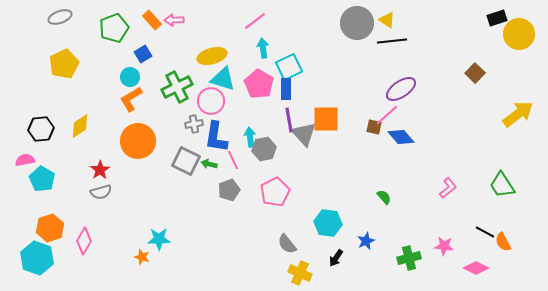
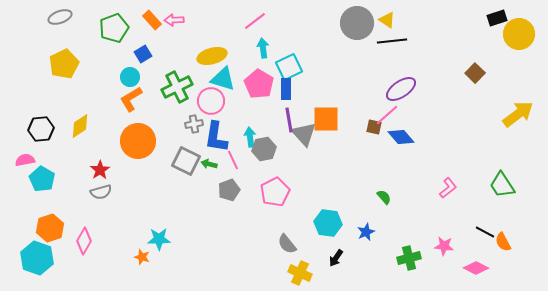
blue star at (366, 241): moved 9 px up
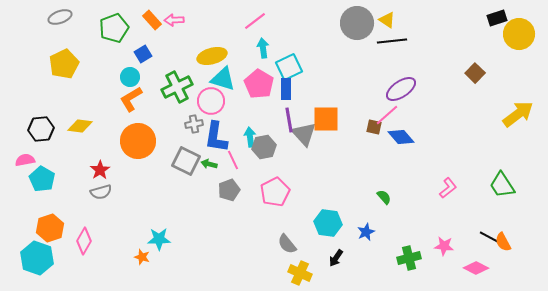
yellow diamond at (80, 126): rotated 40 degrees clockwise
gray hexagon at (264, 149): moved 2 px up
black line at (485, 232): moved 4 px right, 5 px down
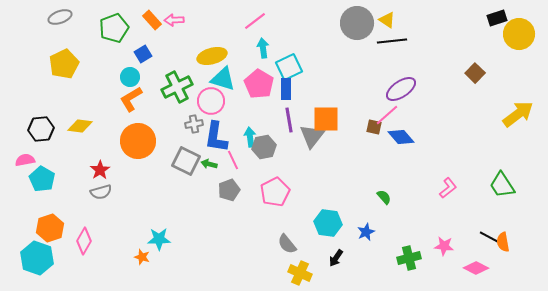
gray triangle at (304, 134): moved 8 px right, 2 px down; rotated 20 degrees clockwise
orange semicircle at (503, 242): rotated 18 degrees clockwise
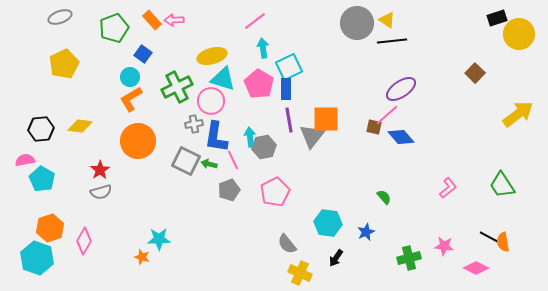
blue square at (143, 54): rotated 24 degrees counterclockwise
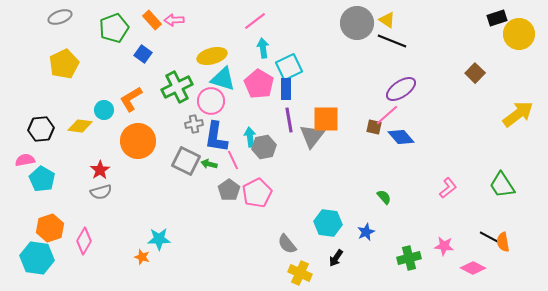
black line at (392, 41): rotated 28 degrees clockwise
cyan circle at (130, 77): moved 26 px left, 33 px down
gray pentagon at (229, 190): rotated 15 degrees counterclockwise
pink pentagon at (275, 192): moved 18 px left, 1 px down
cyan hexagon at (37, 258): rotated 12 degrees counterclockwise
pink diamond at (476, 268): moved 3 px left
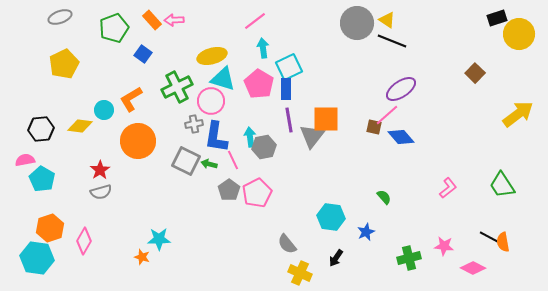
cyan hexagon at (328, 223): moved 3 px right, 6 px up
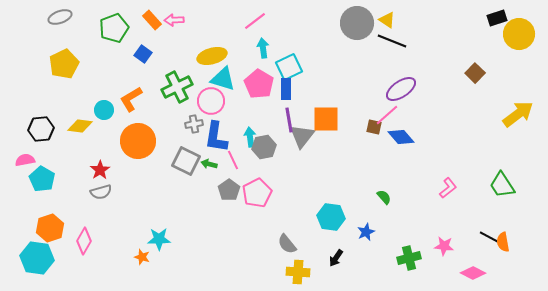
gray triangle at (312, 136): moved 10 px left
pink diamond at (473, 268): moved 5 px down
yellow cross at (300, 273): moved 2 px left, 1 px up; rotated 20 degrees counterclockwise
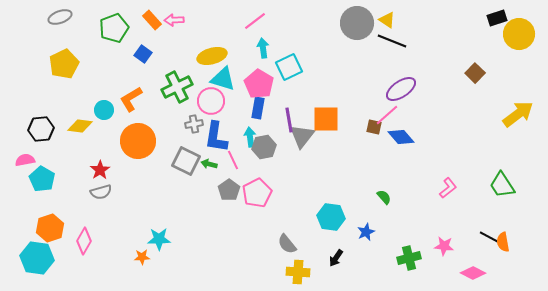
blue rectangle at (286, 89): moved 28 px left, 19 px down; rotated 10 degrees clockwise
orange star at (142, 257): rotated 21 degrees counterclockwise
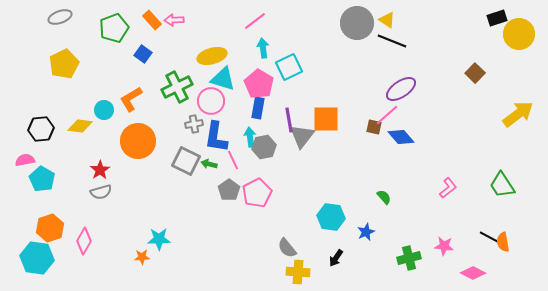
gray semicircle at (287, 244): moved 4 px down
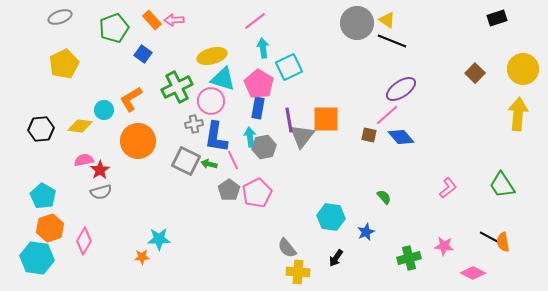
yellow circle at (519, 34): moved 4 px right, 35 px down
yellow arrow at (518, 114): rotated 48 degrees counterclockwise
brown square at (374, 127): moved 5 px left, 8 px down
pink semicircle at (25, 160): moved 59 px right
cyan pentagon at (42, 179): moved 1 px right, 17 px down
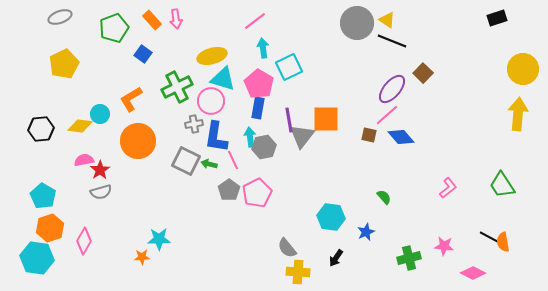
pink arrow at (174, 20): moved 2 px right, 1 px up; rotated 96 degrees counterclockwise
brown square at (475, 73): moved 52 px left
purple ellipse at (401, 89): moved 9 px left; rotated 16 degrees counterclockwise
cyan circle at (104, 110): moved 4 px left, 4 px down
